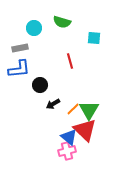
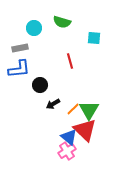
pink cross: rotated 18 degrees counterclockwise
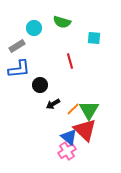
gray rectangle: moved 3 px left, 2 px up; rotated 21 degrees counterclockwise
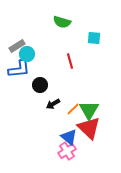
cyan circle: moved 7 px left, 26 px down
red triangle: moved 4 px right, 2 px up
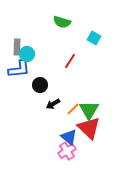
cyan square: rotated 24 degrees clockwise
gray rectangle: moved 1 px down; rotated 56 degrees counterclockwise
red line: rotated 49 degrees clockwise
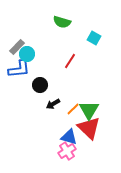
gray rectangle: rotated 42 degrees clockwise
blue triangle: rotated 24 degrees counterclockwise
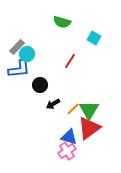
red triangle: rotated 40 degrees clockwise
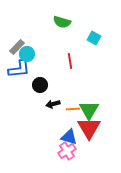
red line: rotated 42 degrees counterclockwise
black arrow: rotated 16 degrees clockwise
orange line: rotated 40 degrees clockwise
red triangle: rotated 25 degrees counterclockwise
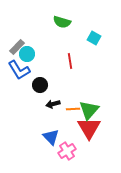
blue L-shape: moved 1 px down; rotated 65 degrees clockwise
green triangle: rotated 10 degrees clockwise
blue triangle: moved 18 px left; rotated 30 degrees clockwise
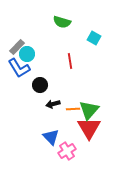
blue L-shape: moved 2 px up
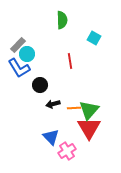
green semicircle: moved 2 px up; rotated 108 degrees counterclockwise
gray rectangle: moved 1 px right, 2 px up
orange line: moved 1 px right, 1 px up
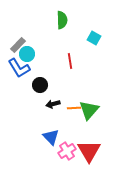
red triangle: moved 23 px down
